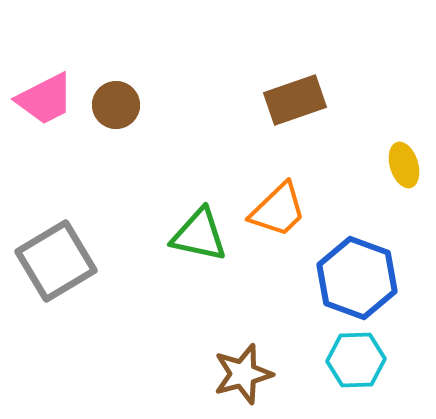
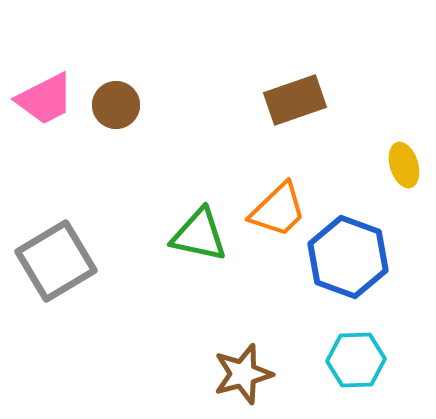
blue hexagon: moved 9 px left, 21 px up
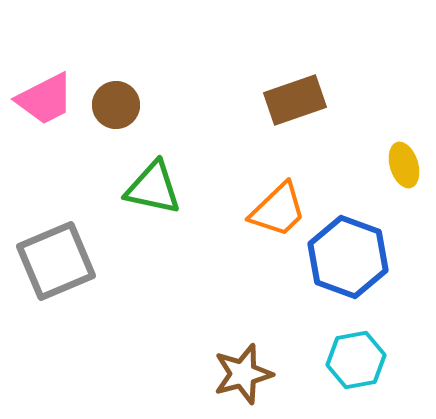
green triangle: moved 46 px left, 47 px up
gray square: rotated 8 degrees clockwise
cyan hexagon: rotated 8 degrees counterclockwise
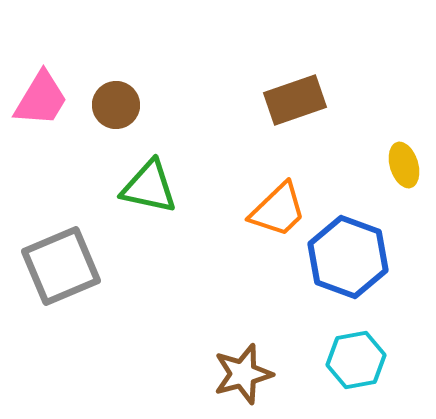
pink trapezoid: moved 4 px left; rotated 32 degrees counterclockwise
green triangle: moved 4 px left, 1 px up
gray square: moved 5 px right, 5 px down
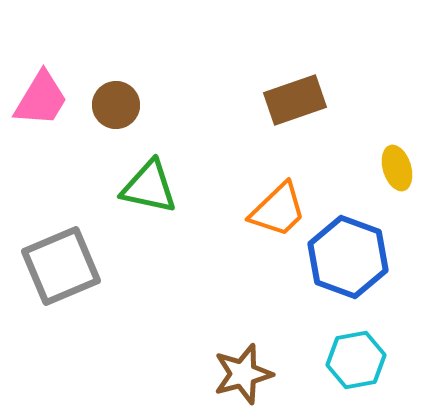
yellow ellipse: moved 7 px left, 3 px down
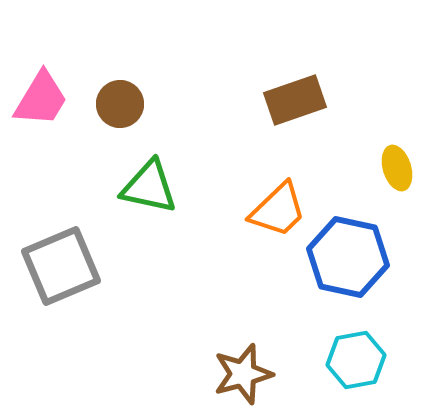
brown circle: moved 4 px right, 1 px up
blue hexagon: rotated 8 degrees counterclockwise
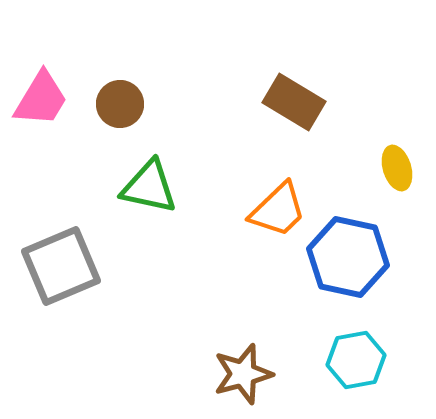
brown rectangle: moved 1 px left, 2 px down; rotated 50 degrees clockwise
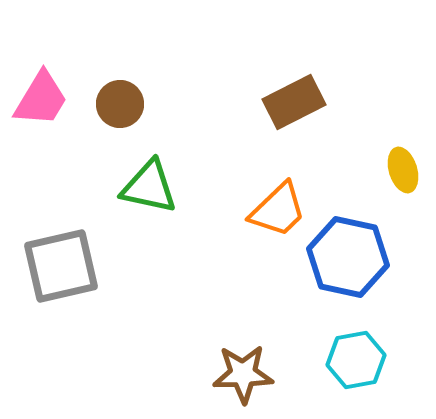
brown rectangle: rotated 58 degrees counterclockwise
yellow ellipse: moved 6 px right, 2 px down
gray square: rotated 10 degrees clockwise
brown star: rotated 14 degrees clockwise
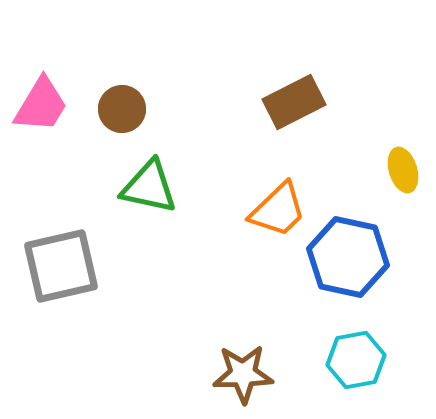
pink trapezoid: moved 6 px down
brown circle: moved 2 px right, 5 px down
